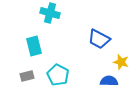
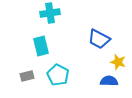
cyan cross: rotated 24 degrees counterclockwise
cyan rectangle: moved 7 px right
yellow star: moved 3 px left
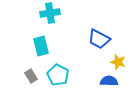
gray rectangle: moved 4 px right; rotated 72 degrees clockwise
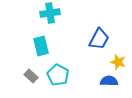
blue trapezoid: rotated 90 degrees counterclockwise
gray rectangle: rotated 16 degrees counterclockwise
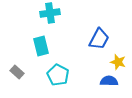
gray rectangle: moved 14 px left, 4 px up
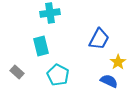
yellow star: rotated 21 degrees clockwise
blue semicircle: rotated 24 degrees clockwise
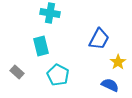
cyan cross: rotated 18 degrees clockwise
blue semicircle: moved 1 px right, 4 px down
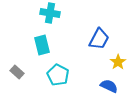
cyan rectangle: moved 1 px right, 1 px up
blue semicircle: moved 1 px left, 1 px down
